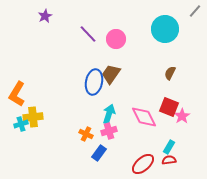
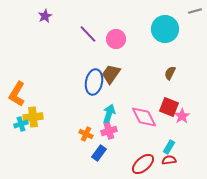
gray line: rotated 32 degrees clockwise
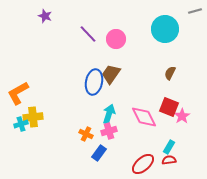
purple star: rotated 24 degrees counterclockwise
orange L-shape: moved 1 px right, 1 px up; rotated 30 degrees clockwise
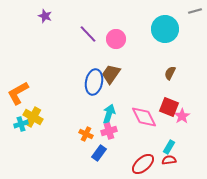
yellow cross: rotated 36 degrees clockwise
